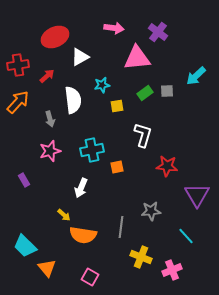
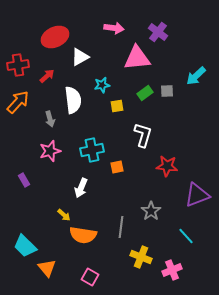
purple triangle: rotated 40 degrees clockwise
gray star: rotated 30 degrees counterclockwise
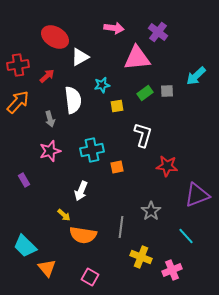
red ellipse: rotated 56 degrees clockwise
white arrow: moved 3 px down
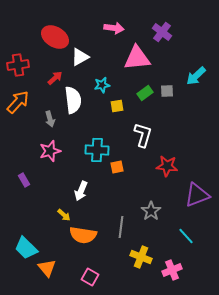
purple cross: moved 4 px right
red arrow: moved 8 px right, 2 px down
cyan cross: moved 5 px right; rotated 15 degrees clockwise
cyan trapezoid: moved 1 px right, 2 px down
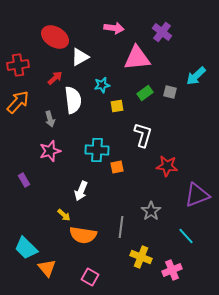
gray square: moved 3 px right, 1 px down; rotated 16 degrees clockwise
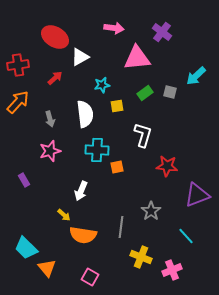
white semicircle: moved 12 px right, 14 px down
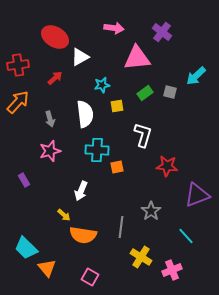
yellow cross: rotated 10 degrees clockwise
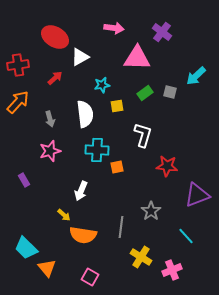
pink triangle: rotated 8 degrees clockwise
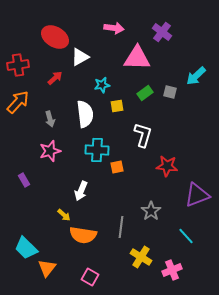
orange triangle: rotated 18 degrees clockwise
